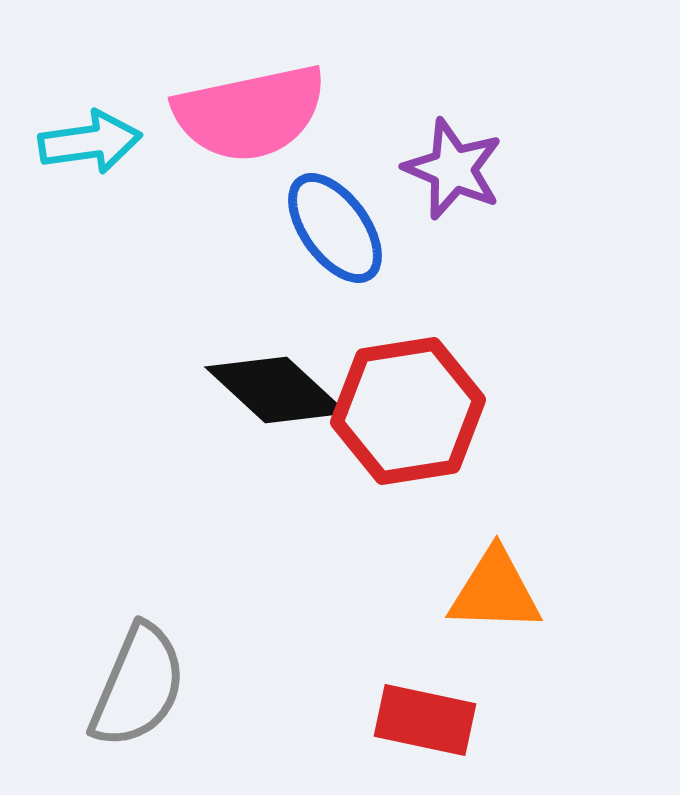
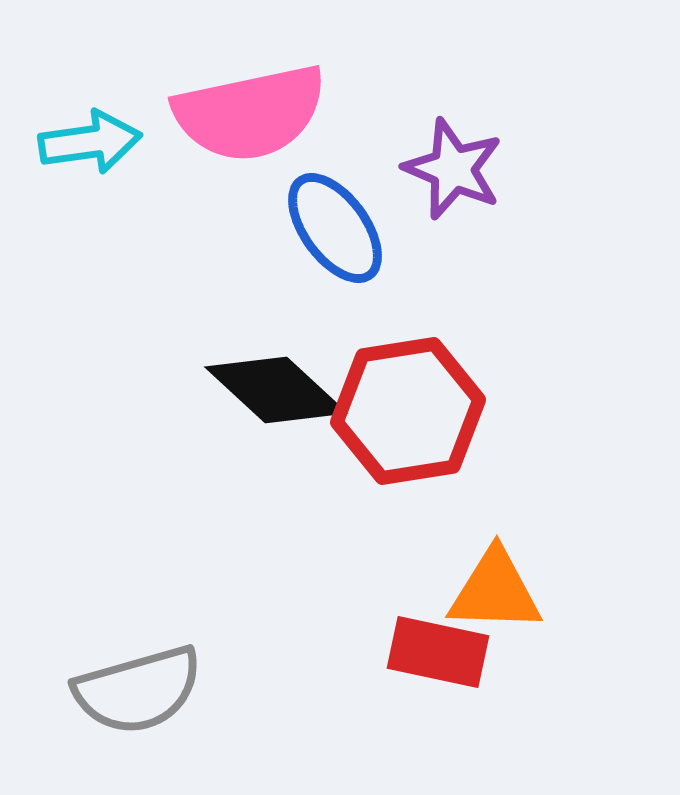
gray semicircle: moved 4 px down; rotated 51 degrees clockwise
red rectangle: moved 13 px right, 68 px up
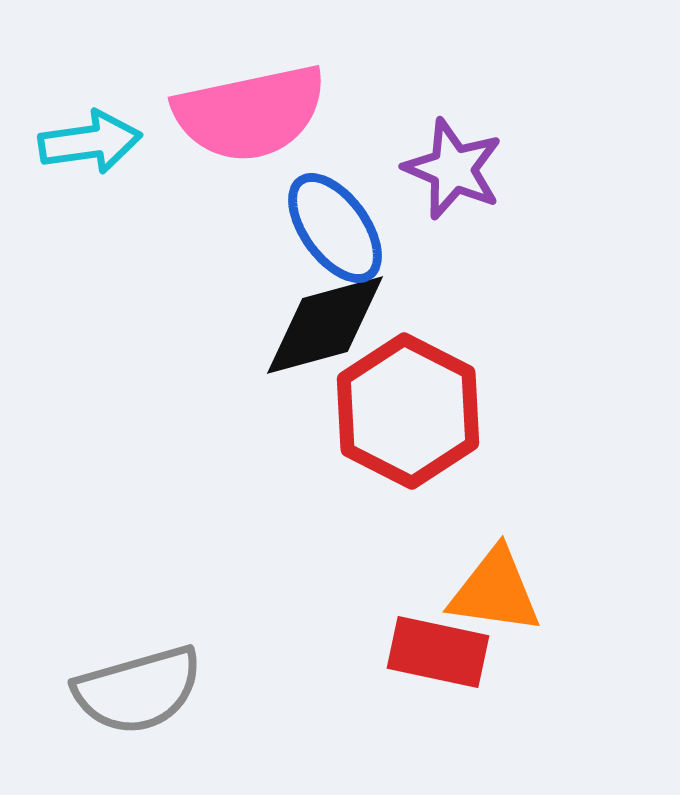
black diamond: moved 49 px right, 65 px up; rotated 58 degrees counterclockwise
red hexagon: rotated 24 degrees counterclockwise
orange triangle: rotated 6 degrees clockwise
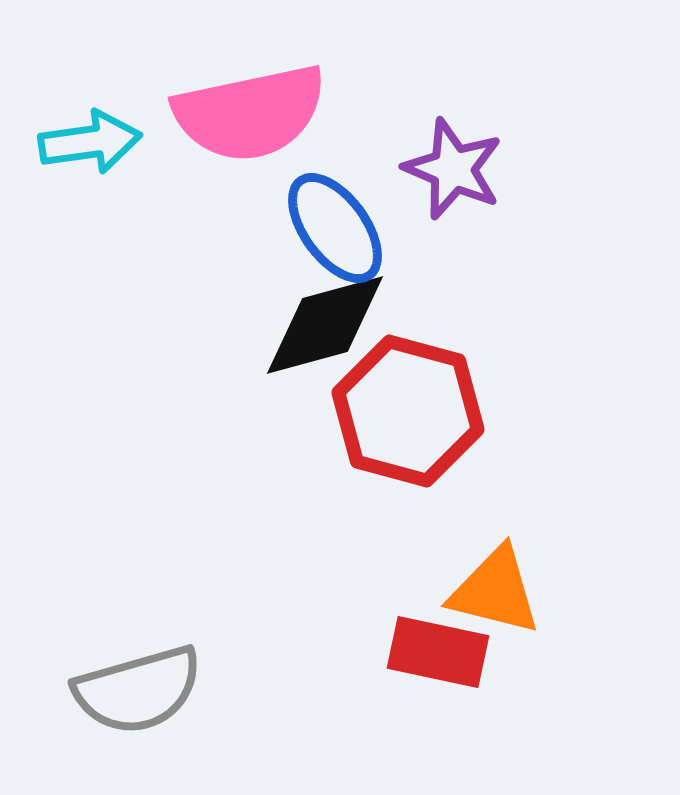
red hexagon: rotated 12 degrees counterclockwise
orange triangle: rotated 6 degrees clockwise
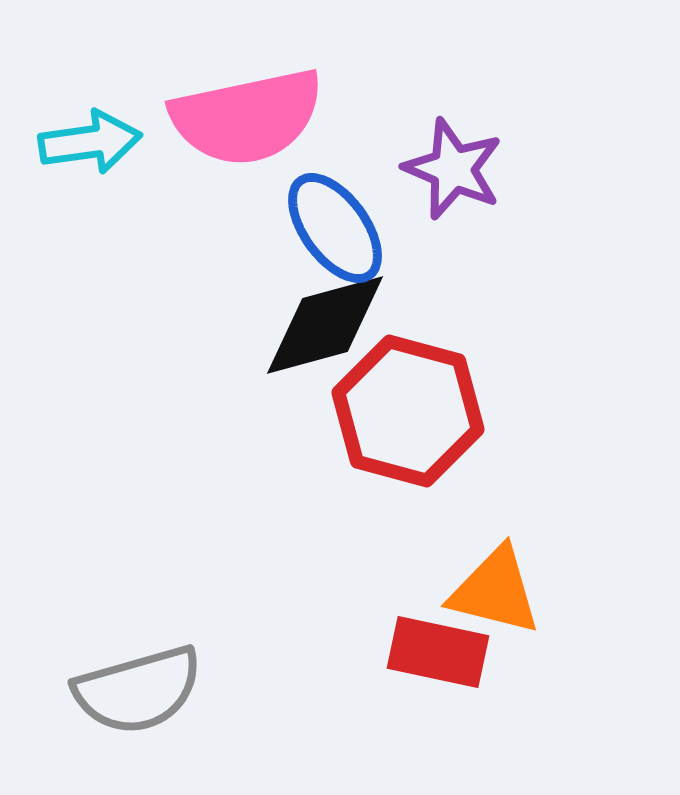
pink semicircle: moved 3 px left, 4 px down
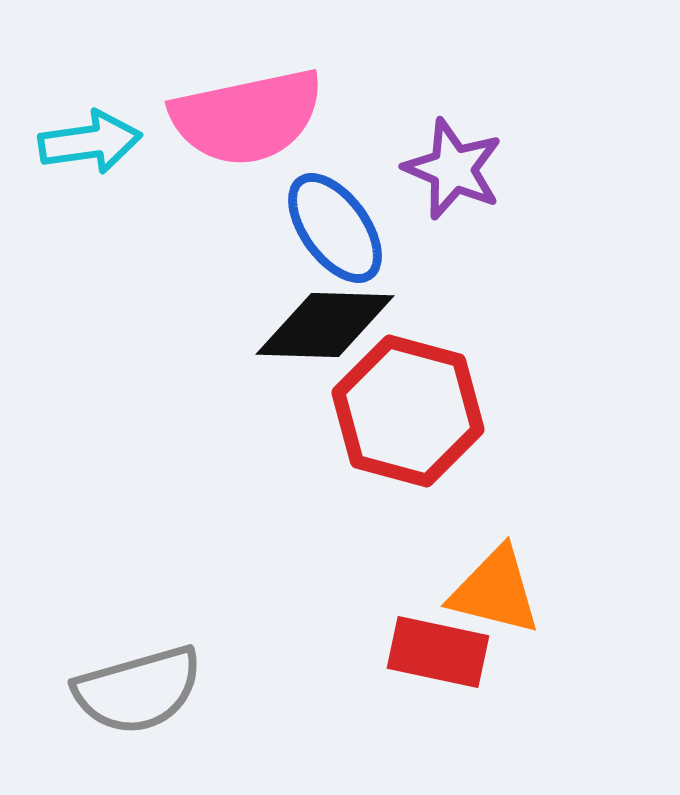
black diamond: rotated 17 degrees clockwise
